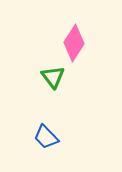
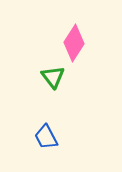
blue trapezoid: rotated 16 degrees clockwise
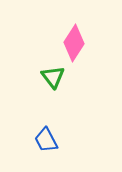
blue trapezoid: moved 3 px down
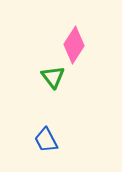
pink diamond: moved 2 px down
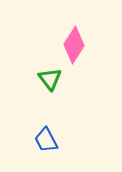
green triangle: moved 3 px left, 2 px down
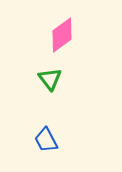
pink diamond: moved 12 px left, 10 px up; rotated 21 degrees clockwise
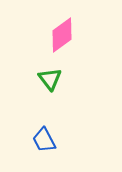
blue trapezoid: moved 2 px left
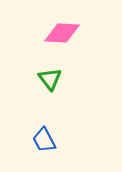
pink diamond: moved 2 px up; rotated 39 degrees clockwise
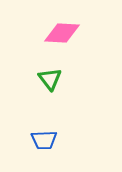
blue trapezoid: rotated 64 degrees counterclockwise
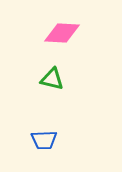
green triangle: moved 2 px right; rotated 40 degrees counterclockwise
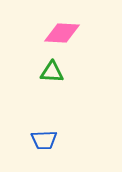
green triangle: moved 7 px up; rotated 10 degrees counterclockwise
